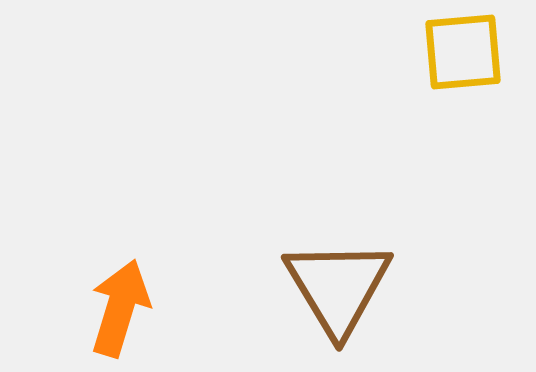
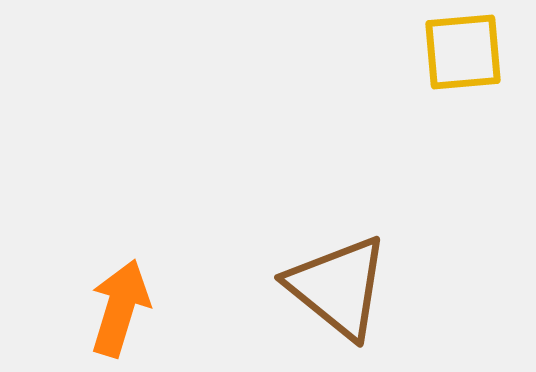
brown triangle: rotated 20 degrees counterclockwise
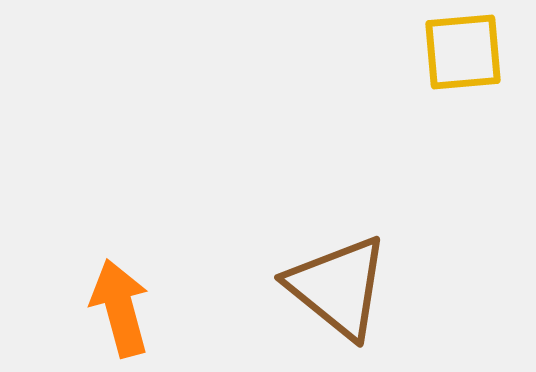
orange arrow: rotated 32 degrees counterclockwise
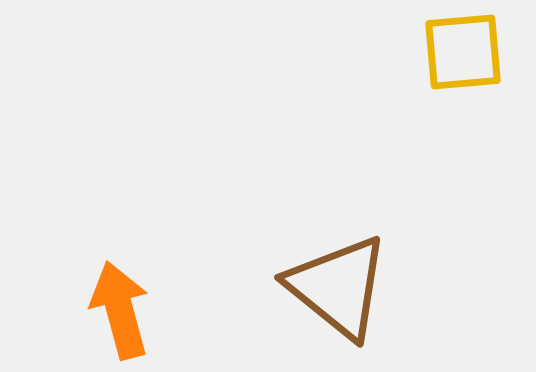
orange arrow: moved 2 px down
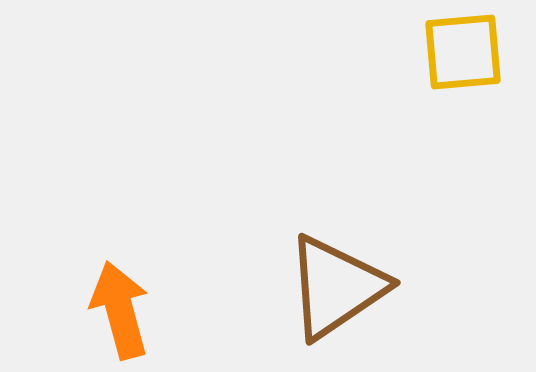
brown triangle: moved 2 px left; rotated 47 degrees clockwise
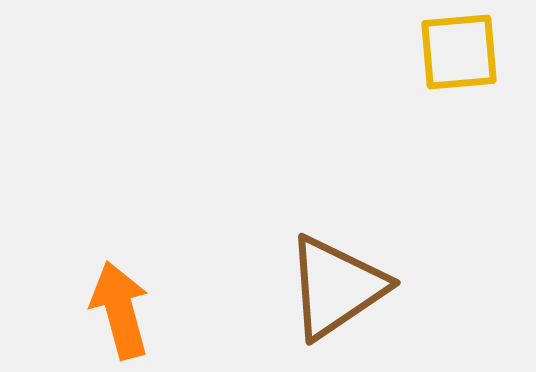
yellow square: moved 4 px left
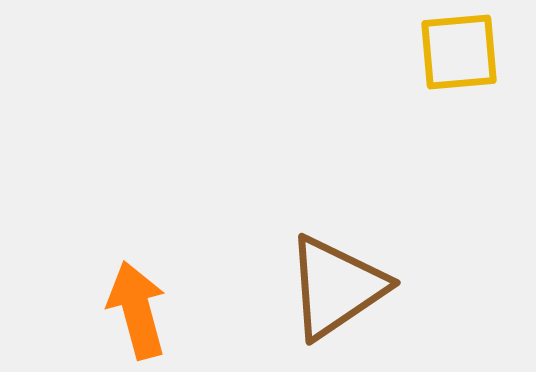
orange arrow: moved 17 px right
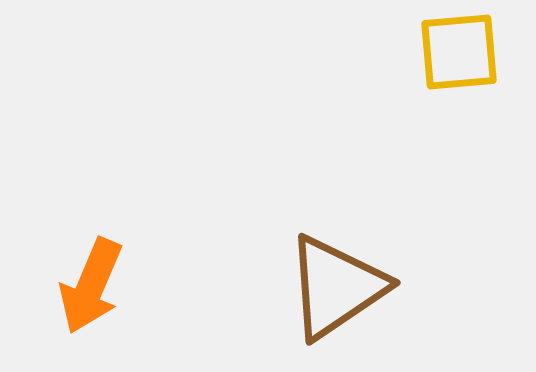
orange arrow: moved 46 px left, 24 px up; rotated 142 degrees counterclockwise
